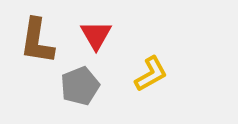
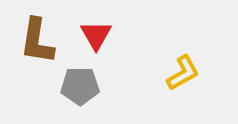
yellow L-shape: moved 32 px right, 1 px up
gray pentagon: rotated 21 degrees clockwise
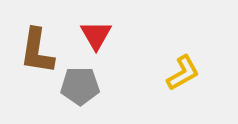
brown L-shape: moved 10 px down
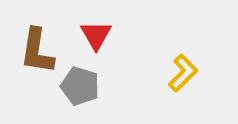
yellow L-shape: rotated 15 degrees counterclockwise
gray pentagon: rotated 18 degrees clockwise
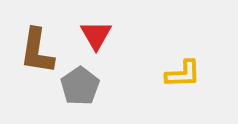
yellow L-shape: moved 1 px down; rotated 42 degrees clockwise
gray pentagon: rotated 21 degrees clockwise
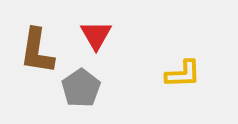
gray pentagon: moved 1 px right, 2 px down
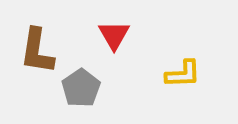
red triangle: moved 18 px right
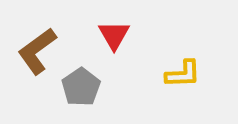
brown L-shape: rotated 45 degrees clockwise
gray pentagon: moved 1 px up
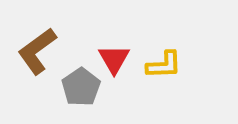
red triangle: moved 24 px down
yellow L-shape: moved 19 px left, 9 px up
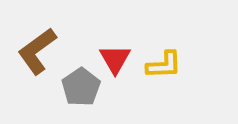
red triangle: moved 1 px right
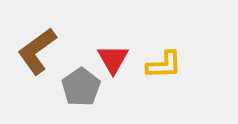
red triangle: moved 2 px left
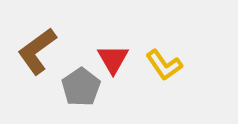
yellow L-shape: rotated 57 degrees clockwise
